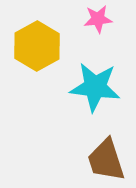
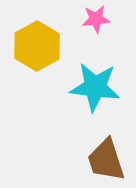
pink star: moved 2 px left
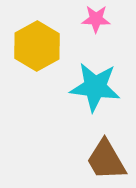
pink star: rotated 8 degrees clockwise
brown trapezoid: rotated 12 degrees counterclockwise
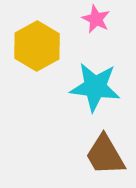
pink star: rotated 24 degrees clockwise
brown trapezoid: moved 1 px left, 5 px up
